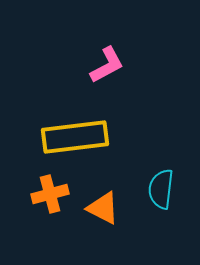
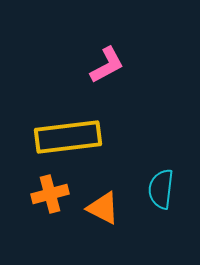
yellow rectangle: moved 7 px left
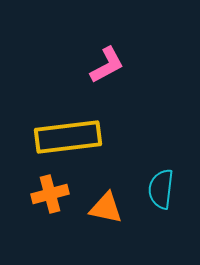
orange triangle: moved 3 px right; rotated 15 degrees counterclockwise
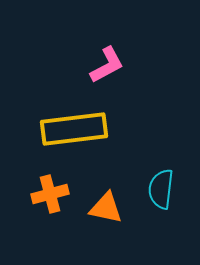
yellow rectangle: moved 6 px right, 8 px up
